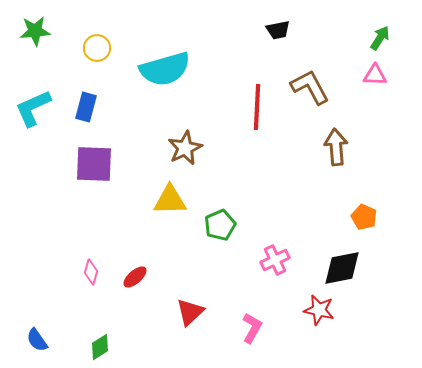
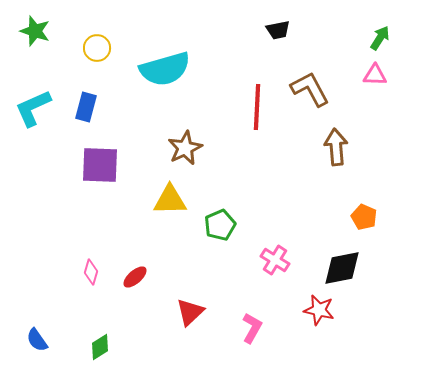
green star: rotated 24 degrees clockwise
brown L-shape: moved 2 px down
purple square: moved 6 px right, 1 px down
pink cross: rotated 32 degrees counterclockwise
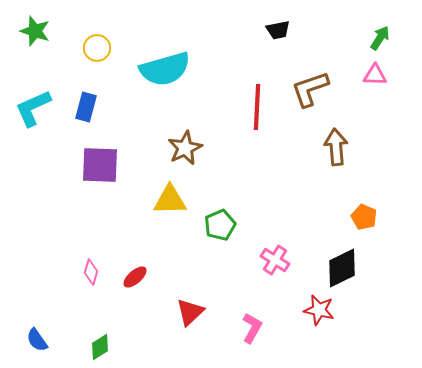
brown L-shape: rotated 81 degrees counterclockwise
black diamond: rotated 15 degrees counterclockwise
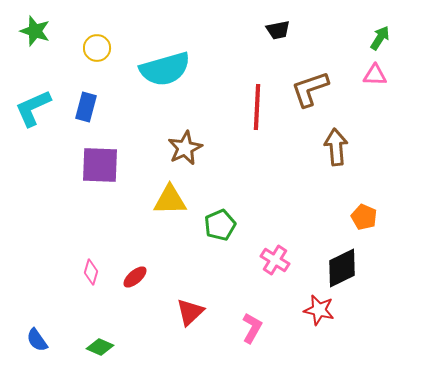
green diamond: rotated 56 degrees clockwise
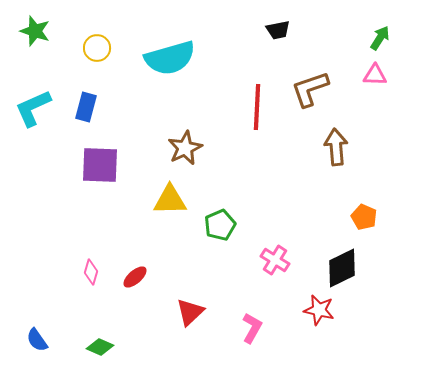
cyan semicircle: moved 5 px right, 11 px up
